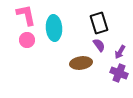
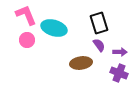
pink L-shape: rotated 10 degrees counterclockwise
cyan ellipse: rotated 70 degrees counterclockwise
purple arrow: rotated 120 degrees counterclockwise
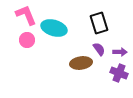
purple semicircle: moved 4 px down
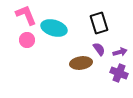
purple arrow: rotated 16 degrees counterclockwise
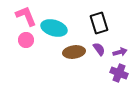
pink L-shape: moved 1 px down
pink circle: moved 1 px left
brown ellipse: moved 7 px left, 11 px up
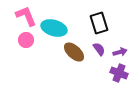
brown ellipse: rotated 50 degrees clockwise
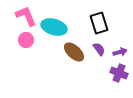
cyan ellipse: moved 1 px up
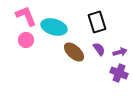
black rectangle: moved 2 px left, 1 px up
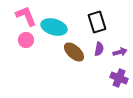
purple semicircle: rotated 48 degrees clockwise
purple cross: moved 5 px down
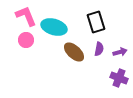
black rectangle: moved 1 px left
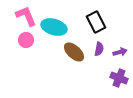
black rectangle: rotated 10 degrees counterclockwise
